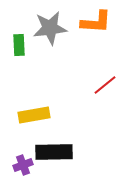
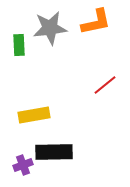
orange L-shape: rotated 16 degrees counterclockwise
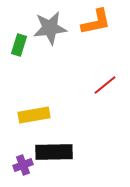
green rectangle: rotated 20 degrees clockwise
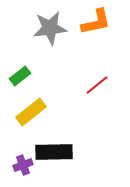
green rectangle: moved 1 px right, 31 px down; rotated 35 degrees clockwise
red line: moved 8 px left
yellow rectangle: moved 3 px left, 3 px up; rotated 28 degrees counterclockwise
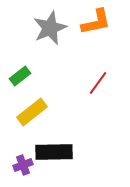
gray star: rotated 16 degrees counterclockwise
red line: moved 1 px right, 2 px up; rotated 15 degrees counterclockwise
yellow rectangle: moved 1 px right
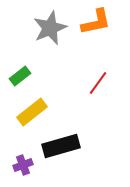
black rectangle: moved 7 px right, 6 px up; rotated 15 degrees counterclockwise
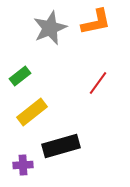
purple cross: rotated 18 degrees clockwise
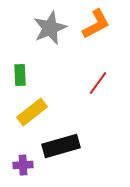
orange L-shape: moved 2 px down; rotated 16 degrees counterclockwise
green rectangle: moved 1 px up; rotated 55 degrees counterclockwise
